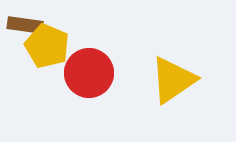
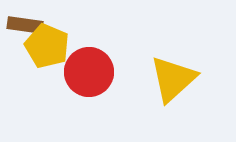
red circle: moved 1 px up
yellow triangle: moved 1 px up; rotated 8 degrees counterclockwise
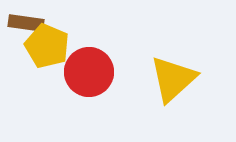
brown rectangle: moved 1 px right, 2 px up
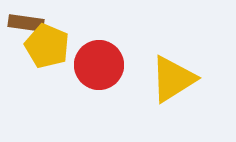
red circle: moved 10 px right, 7 px up
yellow triangle: rotated 10 degrees clockwise
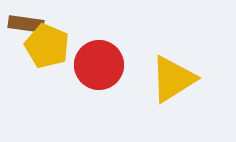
brown rectangle: moved 1 px down
